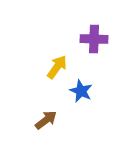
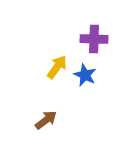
blue star: moved 4 px right, 16 px up
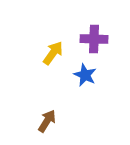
yellow arrow: moved 4 px left, 14 px up
brown arrow: moved 1 px right, 1 px down; rotated 20 degrees counterclockwise
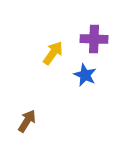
brown arrow: moved 20 px left
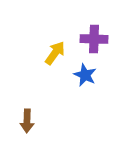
yellow arrow: moved 2 px right
brown arrow: rotated 150 degrees clockwise
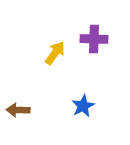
blue star: moved 2 px left, 31 px down; rotated 20 degrees clockwise
brown arrow: moved 9 px left, 11 px up; rotated 90 degrees clockwise
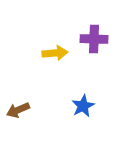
yellow arrow: rotated 50 degrees clockwise
brown arrow: rotated 25 degrees counterclockwise
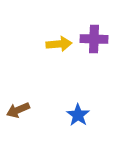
yellow arrow: moved 4 px right, 9 px up
blue star: moved 5 px left, 9 px down; rotated 10 degrees counterclockwise
